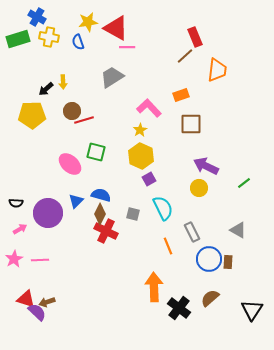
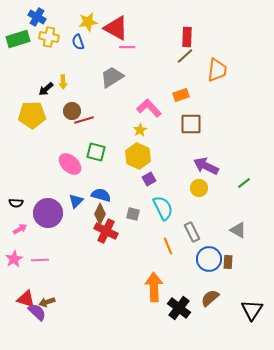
red rectangle at (195, 37): moved 8 px left; rotated 24 degrees clockwise
yellow hexagon at (141, 156): moved 3 px left
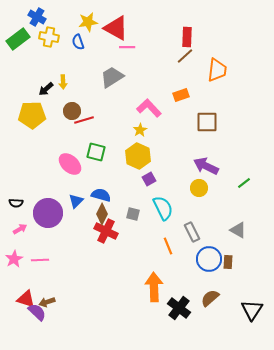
green rectangle at (18, 39): rotated 20 degrees counterclockwise
brown square at (191, 124): moved 16 px right, 2 px up
brown diamond at (100, 214): moved 2 px right
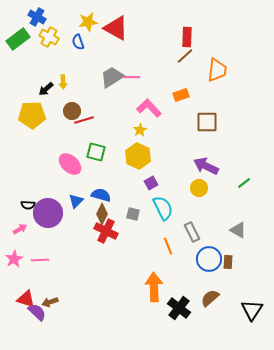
yellow cross at (49, 37): rotated 18 degrees clockwise
pink line at (127, 47): moved 5 px right, 30 px down
purple square at (149, 179): moved 2 px right, 4 px down
black semicircle at (16, 203): moved 12 px right, 2 px down
brown arrow at (47, 302): moved 3 px right
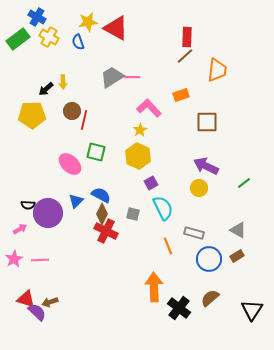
red line at (84, 120): rotated 60 degrees counterclockwise
blue semicircle at (101, 195): rotated 12 degrees clockwise
gray rectangle at (192, 232): moved 2 px right, 1 px down; rotated 48 degrees counterclockwise
brown rectangle at (228, 262): moved 9 px right, 6 px up; rotated 56 degrees clockwise
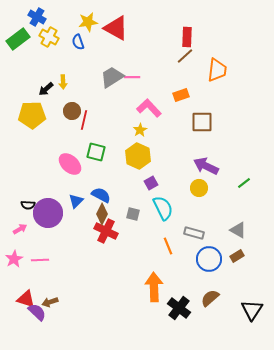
brown square at (207, 122): moved 5 px left
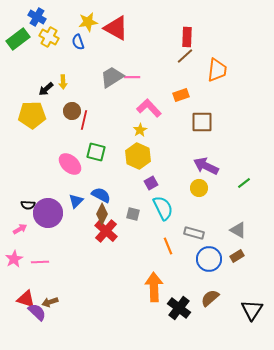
red cross at (106, 231): rotated 15 degrees clockwise
pink line at (40, 260): moved 2 px down
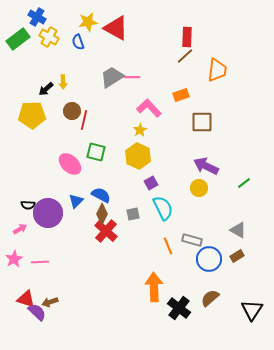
gray square at (133, 214): rotated 24 degrees counterclockwise
gray rectangle at (194, 233): moved 2 px left, 7 px down
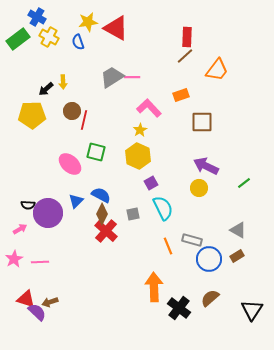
orange trapezoid at (217, 70): rotated 30 degrees clockwise
